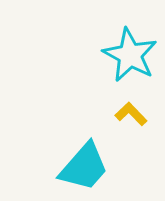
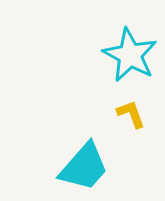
yellow L-shape: rotated 24 degrees clockwise
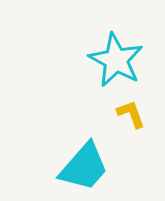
cyan star: moved 14 px left, 5 px down
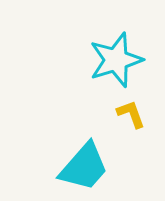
cyan star: rotated 26 degrees clockwise
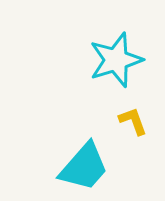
yellow L-shape: moved 2 px right, 7 px down
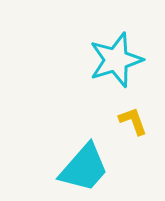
cyan trapezoid: moved 1 px down
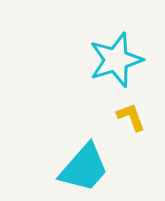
yellow L-shape: moved 2 px left, 4 px up
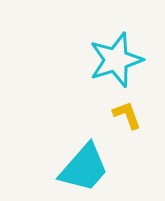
yellow L-shape: moved 4 px left, 2 px up
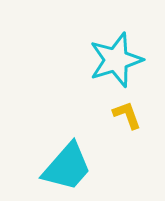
cyan trapezoid: moved 17 px left, 1 px up
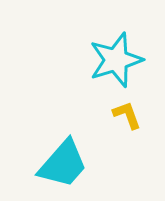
cyan trapezoid: moved 4 px left, 3 px up
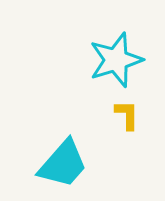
yellow L-shape: rotated 20 degrees clockwise
